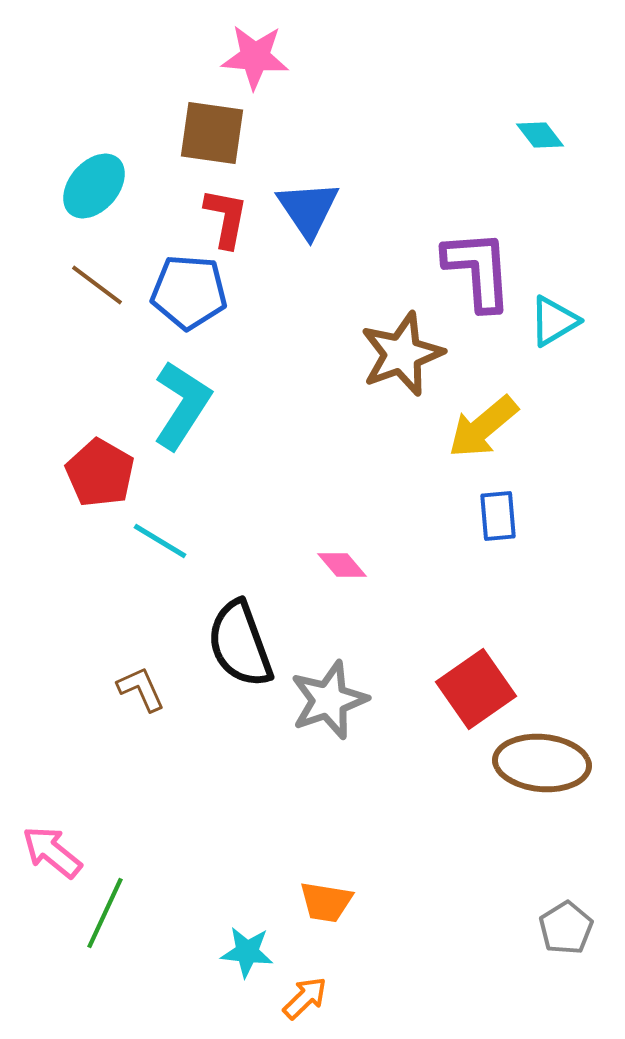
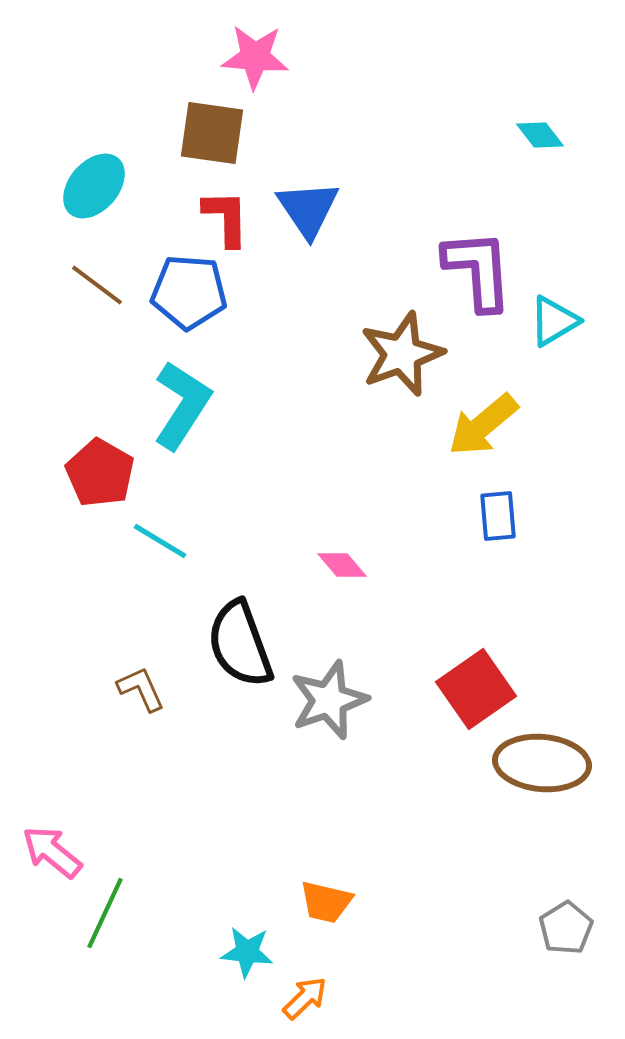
red L-shape: rotated 12 degrees counterclockwise
yellow arrow: moved 2 px up
orange trapezoid: rotated 4 degrees clockwise
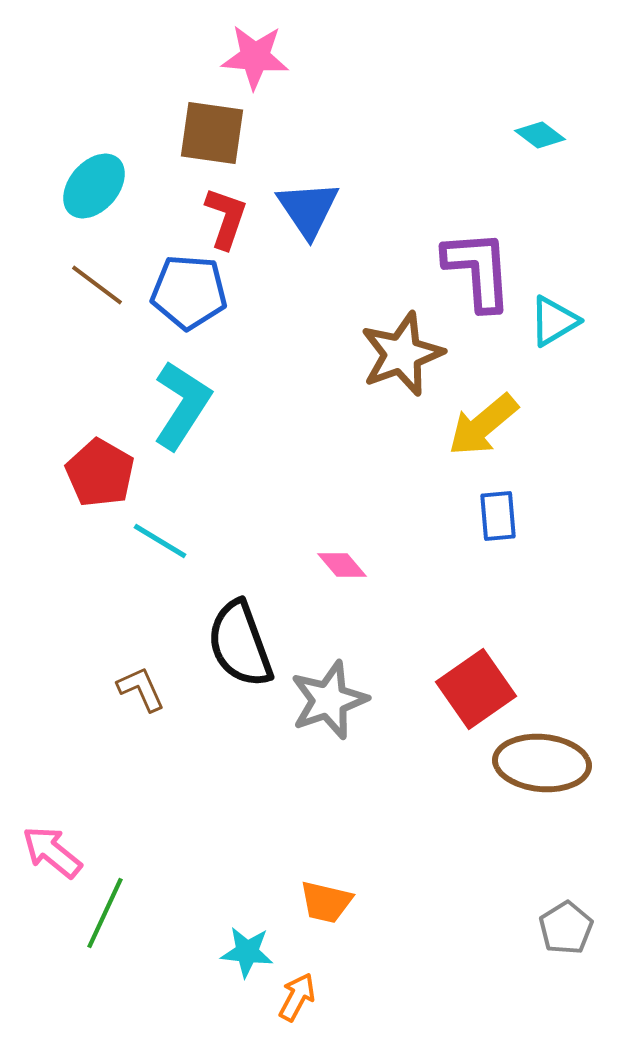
cyan diamond: rotated 15 degrees counterclockwise
red L-shape: rotated 20 degrees clockwise
orange arrow: moved 8 px left, 1 px up; rotated 18 degrees counterclockwise
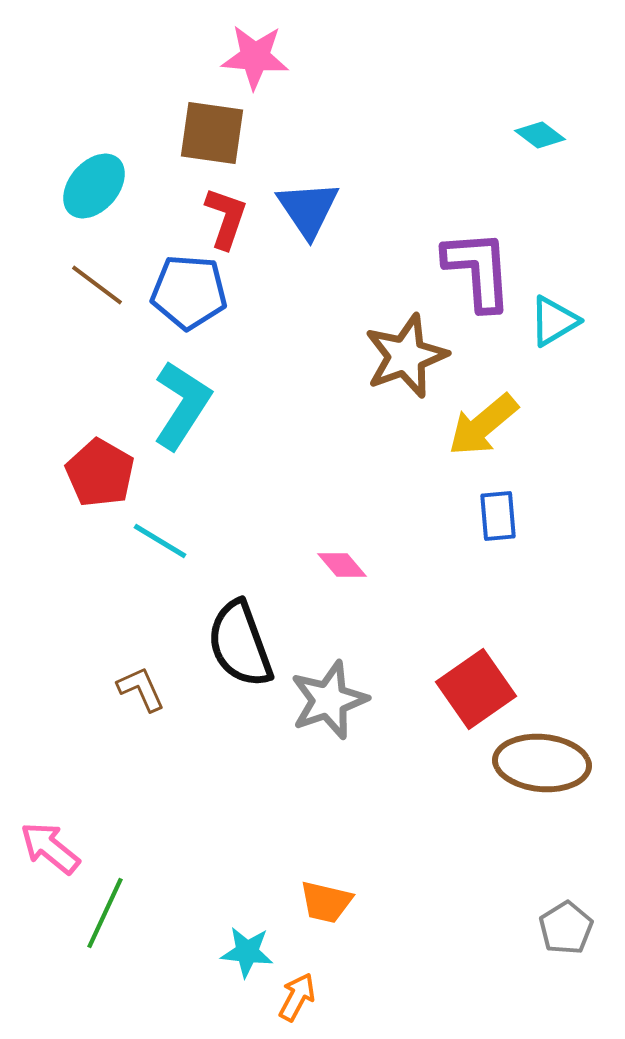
brown star: moved 4 px right, 2 px down
pink arrow: moved 2 px left, 4 px up
